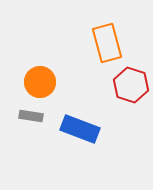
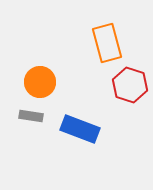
red hexagon: moved 1 px left
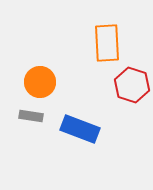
orange rectangle: rotated 12 degrees clockwise
red hexagon: moved 2 px right
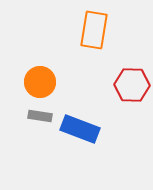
orange rectangle: moved 13 px left, 13 px up; rotated 12 degrees clockwise
red hexagon: rotated 16 degrees counterclockwise
gray rectangle: moved 9 px right
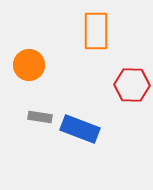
orange rectangle: moved 2 px right, 1 px down; rotated 9 degrees counterclockwise
orange circle: moved 11 px left, 17 px up
gray rectangle: moved 1 px down
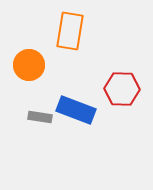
orange rectangle: moved 26 px left; rotated 9 degrees clockwise
red hexagon: moved 10 px left, 4 px down
blue rectangle: moved 4 px left, 19 px up
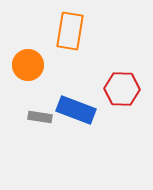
orange circle: moved 1 px left
